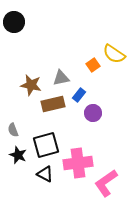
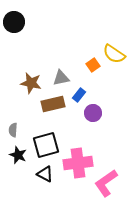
brown star: moved 2 px up
gray semicircle: rotated 24 degrees clockwise
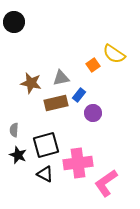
brown rectangle: moved 3 px right, 1 px up
gray semicircle: moved 1 px right
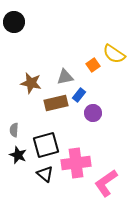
gray triangle: moved 4 px right, 1 px up
pink cross: moved 2 px left
black triangle: rotated 12 degrees clockwise
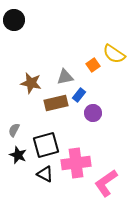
black circle: moved 2 px up
gray semicircle: rotated 24 degrees clockwise
black triangle: rotated 12 degrees counterclockwise
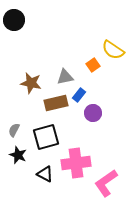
yellow semicircle: moved 1 px left, 4 px up
black square: moved 8 px up
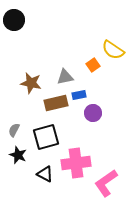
blue rectangle: rotated 40 degrees clockwise
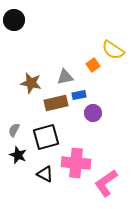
pink cross: rotated 12 degrees clockwise
